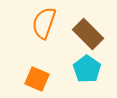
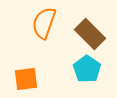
brown rectangle: moved 2 px right
orange square: moved 11 px left; rotated 30 degrees counterclockwise
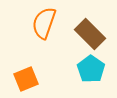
cyan pentagon: moved 4 px right
orange square: rotated 15 degrees counterclockwise
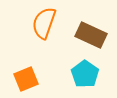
brown rectangle: moved 1 px right, 1 px down; rotated 20 degrees counterclockwise
cyan pentagon: moved 6 px left, 5 px down
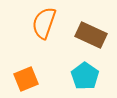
cyan pentagon: moved 2 px down
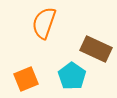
brown rectangle: moved 5 px right, 14 px down
cyan pentagon: moved 13 px left
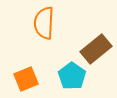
orange semicircle: rotated 16 degrees counterclockwise
brown rectangle: rotated 64 degrees counterclockwise
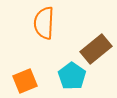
orange square: moved 1 px left, 2 px down
